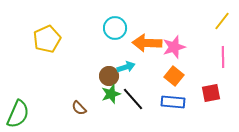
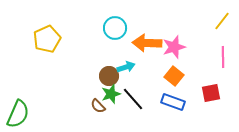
blue rectangle: rotated 15 degrees clockwise
brown semicircle: moved 19 px right, 2 px up
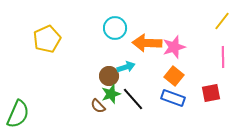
blue rectangle: moved 4 px up
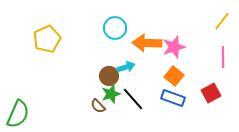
red square: rotated 18 degrees counterclockwise
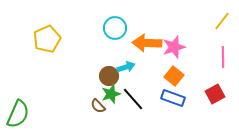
red square: moved 4 px right, 1 px down
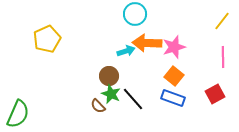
cyan circle: moved 20 px right, 14 px up
cyan arrow: moved 16 px up
green star: rotated 30 degrees counterclockwise
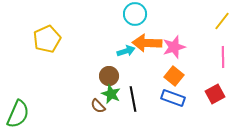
black line: rotated 30 degrees clockwise
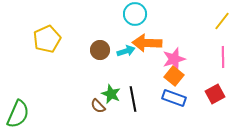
pink star: moved 12 px down
brown circle: moved 9 px left, 26 px up
blue rectangle: moved 1 px right
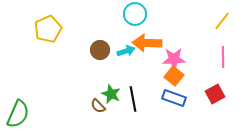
yellow pentagon: moved 1 px right, 10 px up
pink star: rotated 15 degrees clockwise
